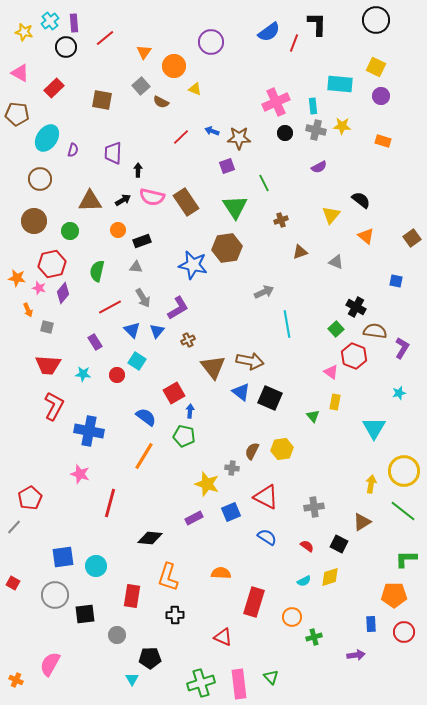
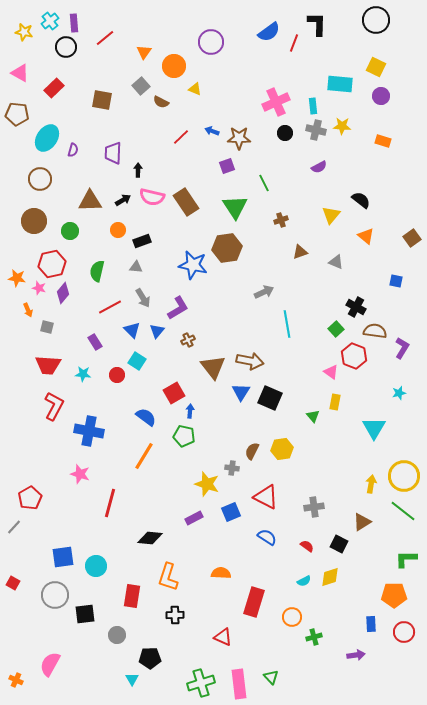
blue triangle at (241, 392): rotated 24 degrees clockwise
yellow circle at (404, 471): moved 5 px down
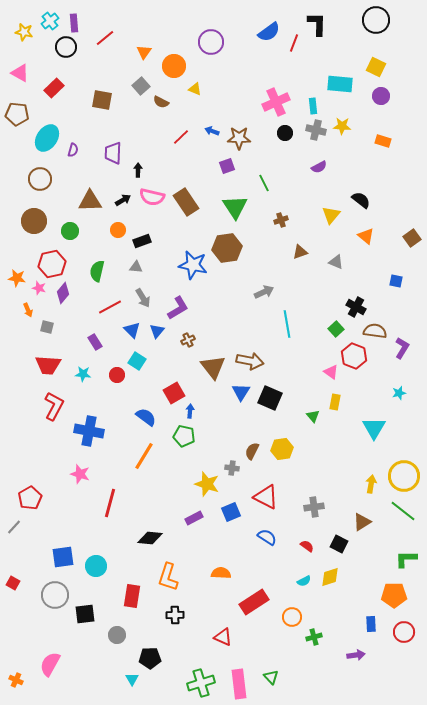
red rectangle at (254, 602): rotated 40 degrees clockwise
